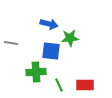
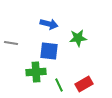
green star: moved 8 px right
blue square: moved 2 px left
red rectangle: moved 1 px left, 1 px up; rotated 30 degrees counterclockwise
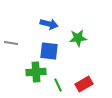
green line: moved 1 px left
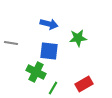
green cross: rotated 30 degrees clockwise
green line: moved 5 px left, 3 px down; rotated 56 degrees clockwise
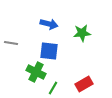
green star: moved 4 px right, 5 px up
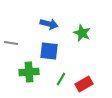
green star: rotated 30 degrees clockwise
green cross: moved 7 px left; rotated 30 degrees counterclockwise
green line: moved 8 px right, 9 px up
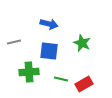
green star: moved 10 px down
gray line: moved 3 px right, 1 px up; rotated 24 degrees counterclockwise
green line: rotated 72 degrees clockwise
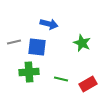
blue square: moved 12 px left, 4 px up
red rectangle: moved 4 px right
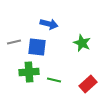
green line: moved 7 px left, 1 px down
red rectangle: rotated 12 degrees counterclockwise
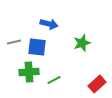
green star: rotated 30 degrees clockwise
green line: rotated 40 degrees counterclockwise
red rectangle: moved 9 px right
